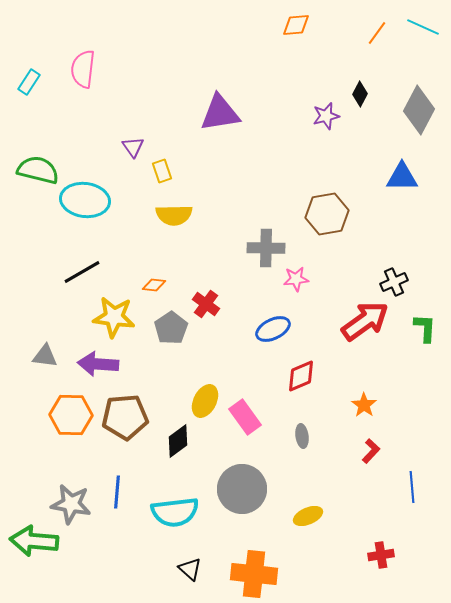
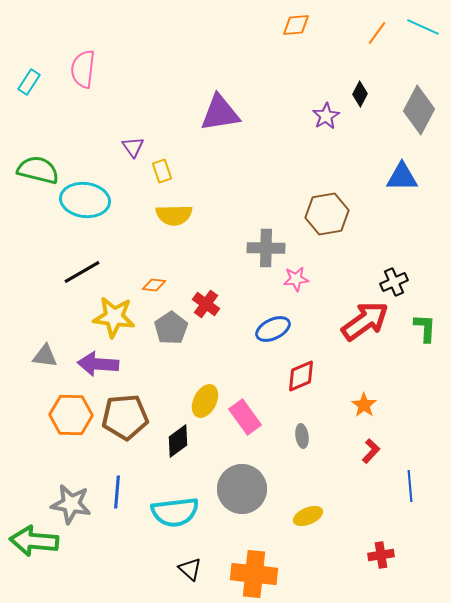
purple star at (326, 116): rotated 16 degrees counterclockwise
blue line at (412, 487): moved 2 px left, 1 px up
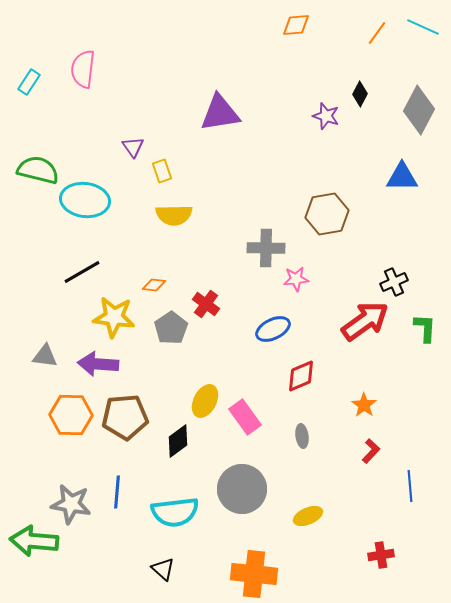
purple star at (326, 116): rotated 24 degrees counterclockwise
black triangle at (190, 569): moved 27 px left
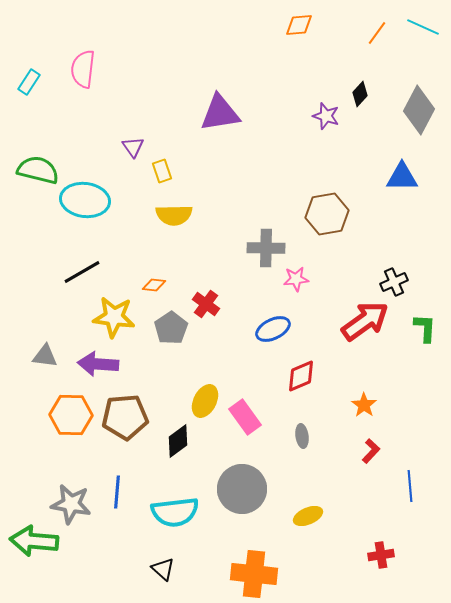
orange diamond at (296, 25): moved 3 px right
black diamond at (360, 94): rotated 15 degrees clockwise
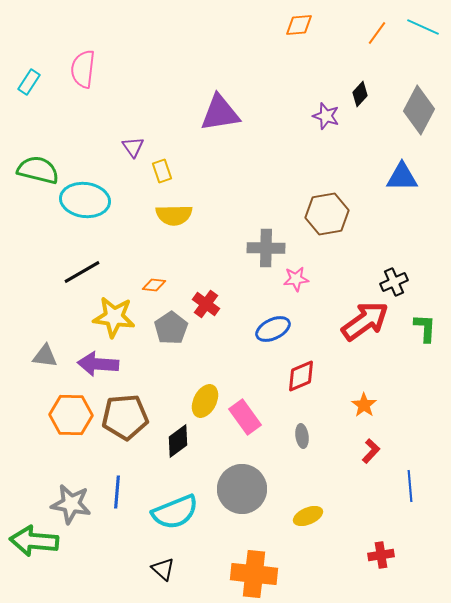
cyan semicircle at (175, 512): rotated 15 degrees counterclockwise
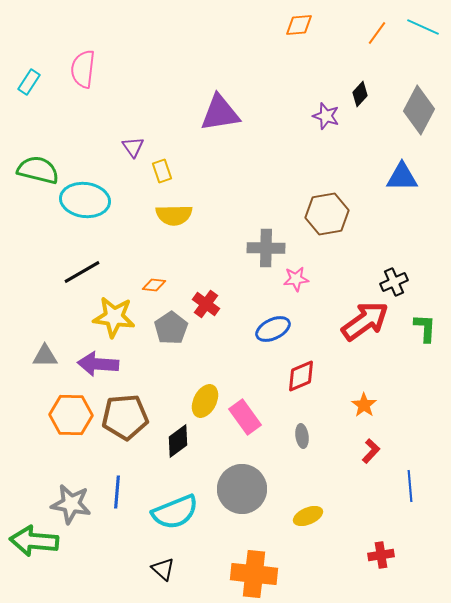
gray triangle at (45, 356): rotated 8 degrees counterclockwise
